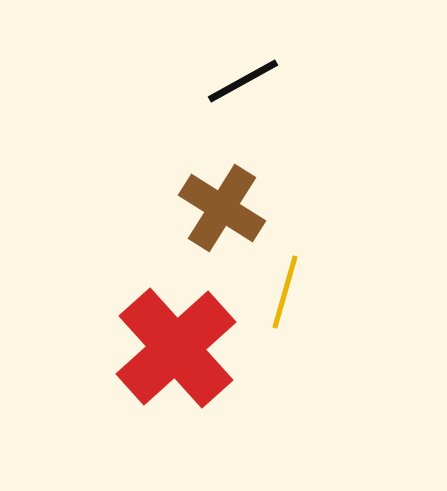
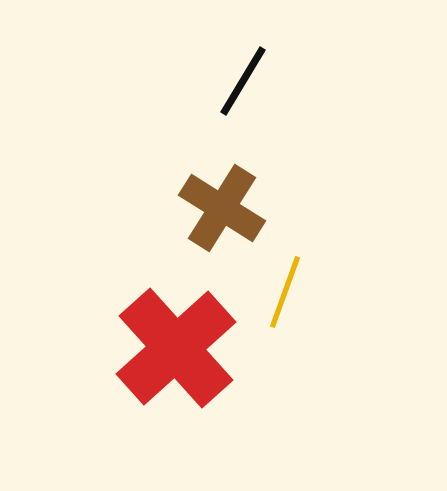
black line: rotated 30 degrees counterclockwise
yellow line: rotated 4 degrees clockwise
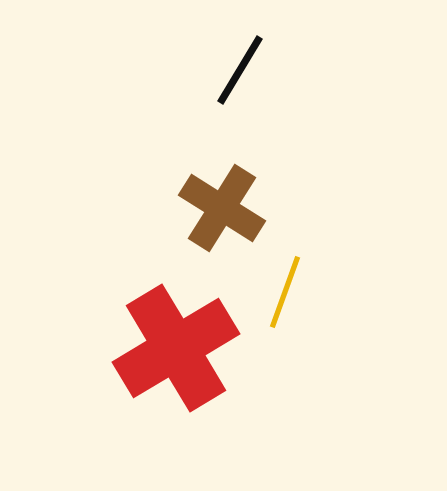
black line: moved 3 px left, 11 px up
red cross: rotated 11 degrees clockwise
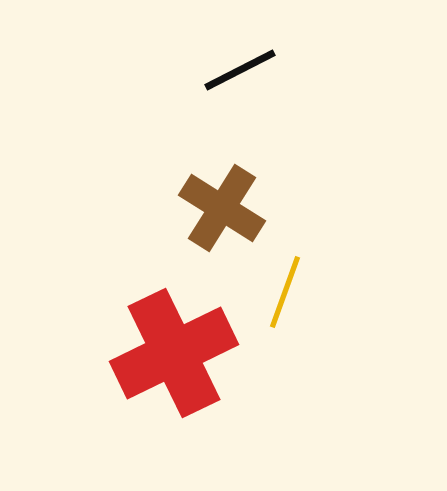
black line: rotated 32 degrees clockwise
red cross: moved 2 px left, 5 px down; rotated 5 degrees clockwise
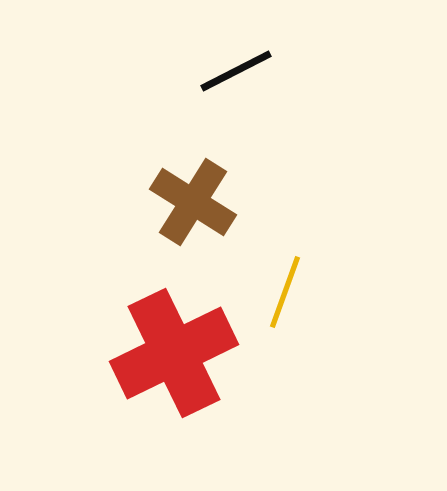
black line: moved 4 px left, 1 px down
brown cross: moved 29 px left, 6 px up
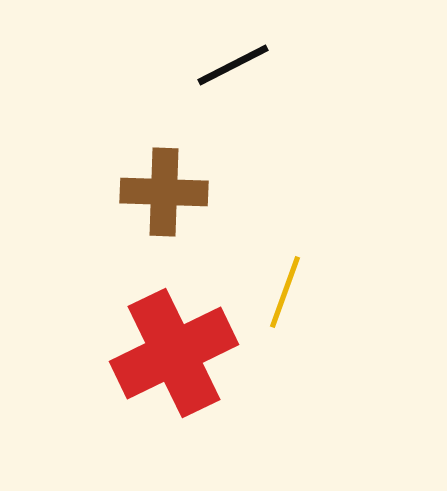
black line: moved 3 px left, 6 px up
brown cross: moved 29 px left, 10 px up; rotated 30 degrees counterclockwise
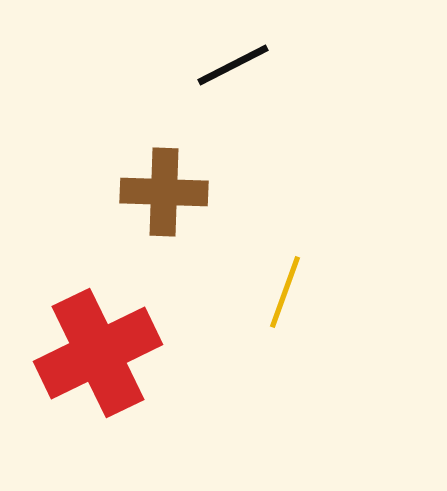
red cross: moved 76 px left
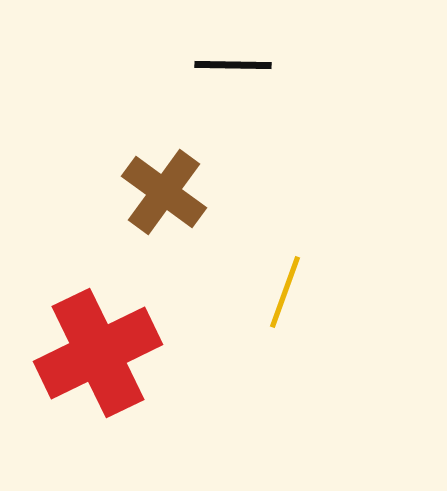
black line: rotated 28 degrees clockwise
brown cross: rotated 34 degrees clockwise
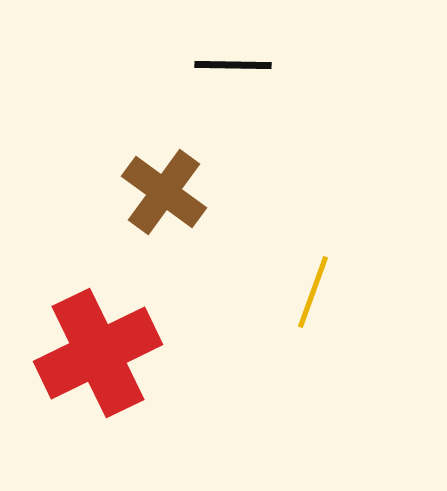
yellow line: moved 28 px right
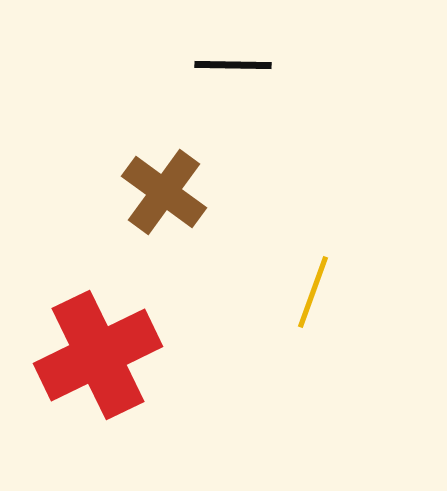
red cross: moved 2 px down
